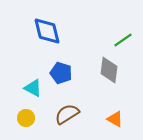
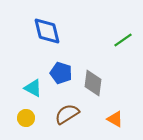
gray diamond: moved 16 px left, 13 px down
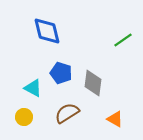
brown semicircle: moved 1 px up
yellow circle: moved 2 px left, 1 px up
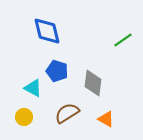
blue pentagon: moved 4 px left, 2 px up
orange triangle: moved 9 px left
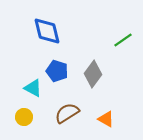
gray diamond: moved 9 px up; rotated 28 degrees clockwise
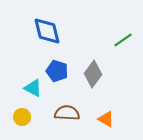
brown semicircle: rotated 35 degrees clockwise
yellow circle: moved 2 px left
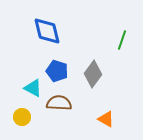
green line: moved 1 px left; rotated 36 degrees counterclockwise
brown semicircle: moved 8 px left, 10 px up
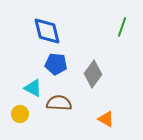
green line: moved 13 px up
blue pentagon: moved 1 px left, 7 px up; rotated 10 degrees counterclockwise
yellow circle: moved 2 px left, 3 px up
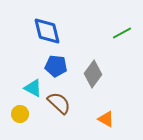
green line: moved 6 px down; rotated 42 degrees clockwise
blue pentagon: moved 2 px down
brown semicircle: rotated 40 degrees clockwise
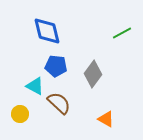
cyan triangle: moved 2 px right, 2 px up
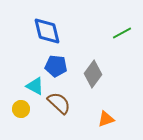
yellow circle: moved 1 px right, 5 px up
orange triangle: rotated 48 degrees counterclockwise
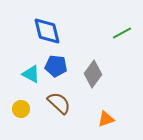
cyan triangle: moved 4 px left, 12 px up
